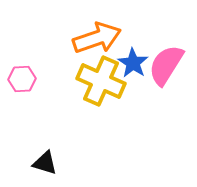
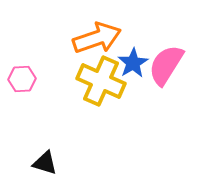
blue star: rotated 8 degrees clockwise
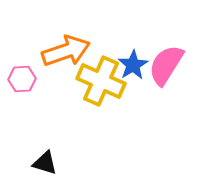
orange arrow: moved 31 px left, 13 px down
blue star: moved 2 px down
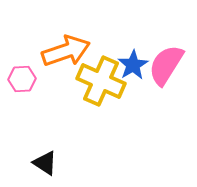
black triangle: rotated 16 degrees clockwise
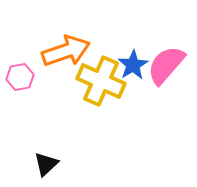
pink semicircle: rotated 9 degrees clockwise
pink hexagon: moved 2 px left, 2 px up; rotated 8 degrees counterclockwise
black triangle: moved 1 px right, 1 px down; rotated 44 degrees clockwise
